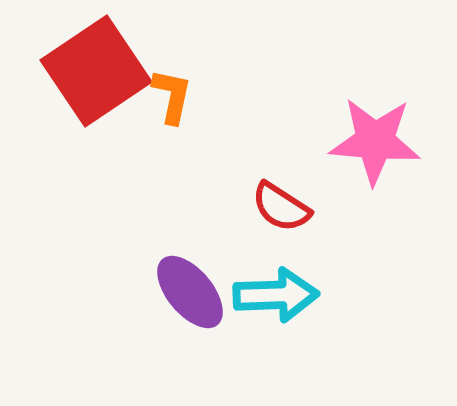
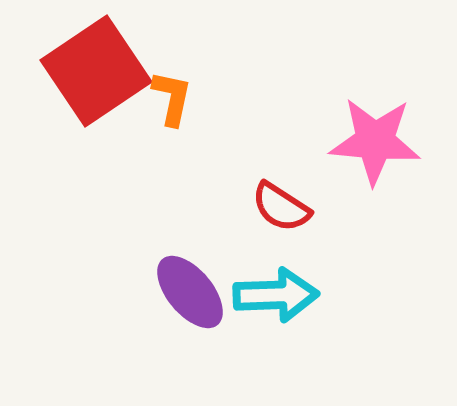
orange L-shape: moved 2 px down
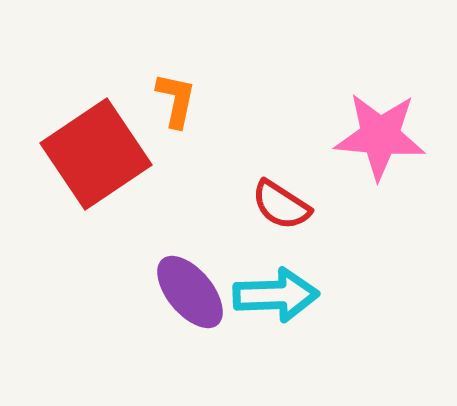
red square: moved 83 px down
orange L-shape: moved 4 px right, 2 px down
pink star: moved 5 px right, 5 px up
red semicircle: moved 2 px up
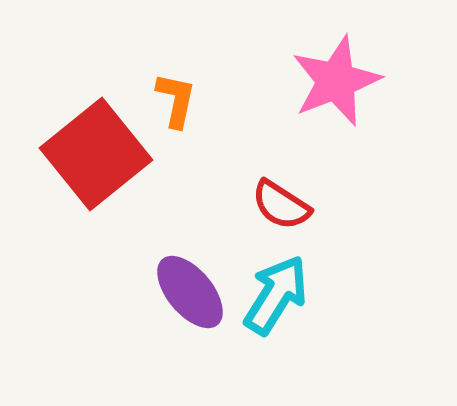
pink star: moved 44 px left, 55 px up; rotated 26 degrees counterclockwise
red square: rotated 5 degrees counterclockwise
cyan arrow: rotated 56 degrees counterclockwise
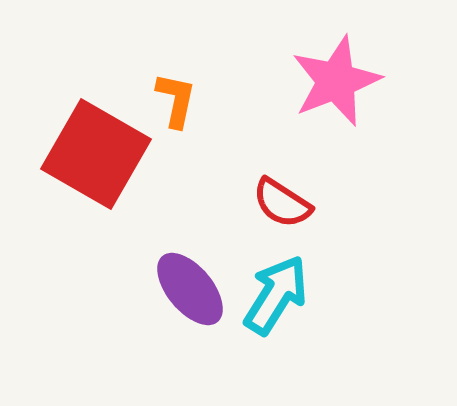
red square: rotated 21 degrees counterclockwise
red semicircle: moved 1 px right, 2 px up
purple ellipse: moved 3 px up
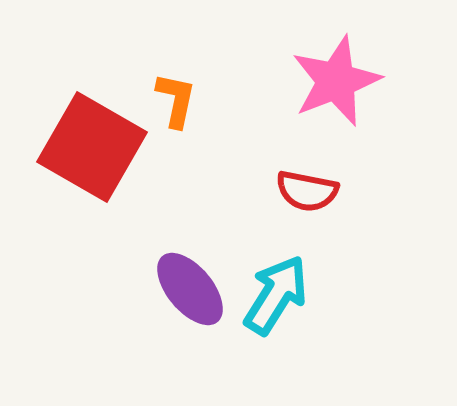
red square: moved 4 px left, 7 px up
red semicircle: moved 25 px right, 12 px up; rotated 22 degrees counterclockwise
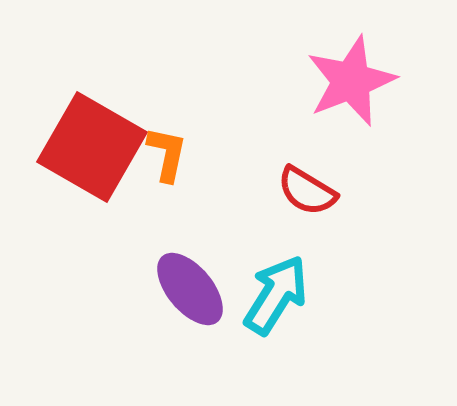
pink star: moved 15 px right
orange L-shape: moved 9 px left, 54 px down
red semicircle: rotated 20 degrees clockwise
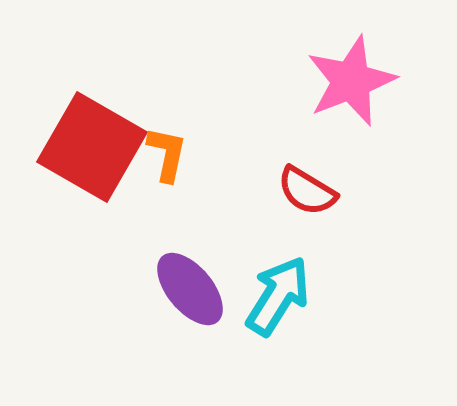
cyan arrow: moved 2 px right, 1 px down
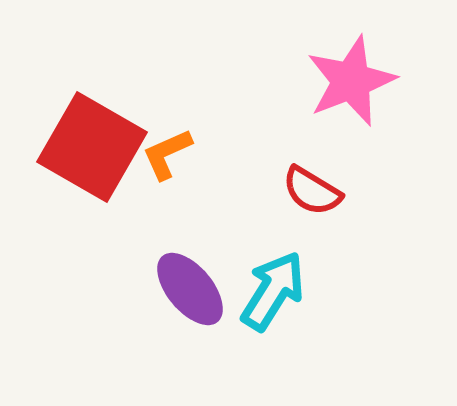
orange L-shape: rotated 126 degrees counterclockwise
red semicircle: moved 5 px right
cyan arrow: moved 5 px left, 5 px up
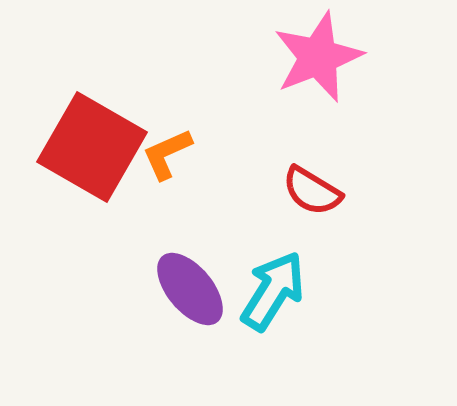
pink star: moved 33 px left, 24 px up
